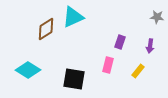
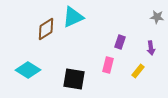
purple arrow: moved 1 px right, 2 px down; rotated 16 degrees counterclockwise
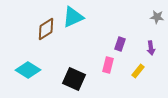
purple rectangle: moved 2 px down
black square: rotated 15 degrees clockwise
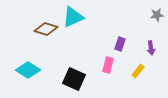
gray star: moved 2 px up; rotated 16 degrees counterclockwise
brown diamond: rotated 50 degrees clockwise
